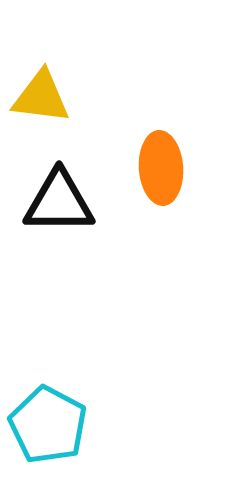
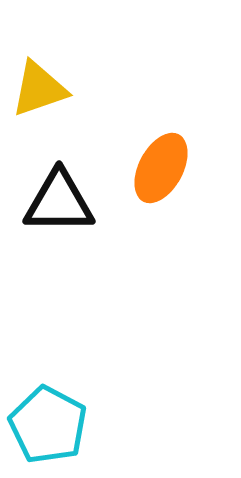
yellow triangle: moved 2 px left, 8 px up; rotated 26 degrees counterclockwise
orange ellipse: rotated 32 degrees clockwise
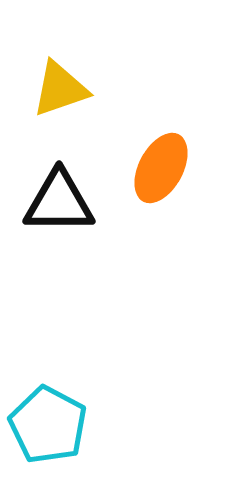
yellow triangle: moved 21 px right
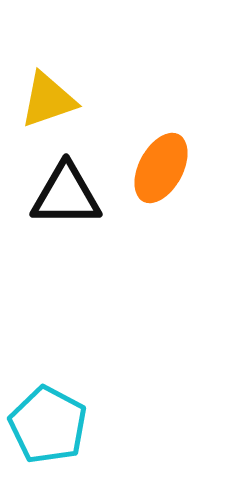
yellow triangle: moved 12 px left, 11 px down
black triangle: moved 7 px right, 7 px up
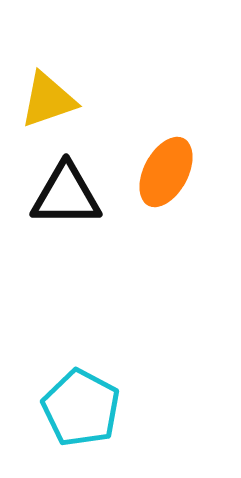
orange ellipse: moved 5 px right, 4 px down
cyan pentagon: moved 33 px right, 17 px up
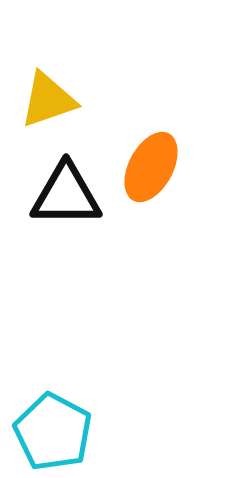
orange ellipse: moved 15 px left, 5 px up
cyan pentagon: moved 28 px left, 24 px down
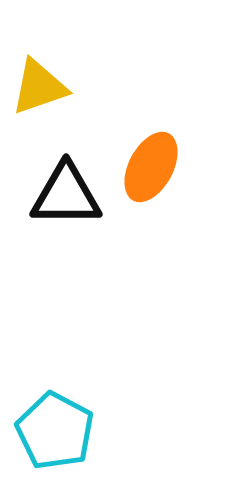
yellow triangle: moved 9 px left, 13 px up
cyan pentagon: moved 2 px right, 1 px up
